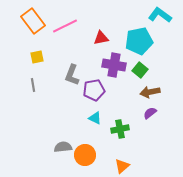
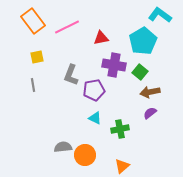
pink line: moved 2 px right, 1 px down
cyan pentagon: moved 4 px right; rotated 20 degrees counterclockwise
green square: moved 2 px down
gray L-shape: moved 1 px left
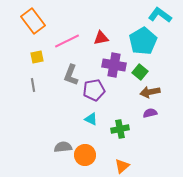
pink line: moved 14 px down
purple semicircle: rotated 24 degrees clockwise
cyan triangle: moved 4 px left, 1 px down
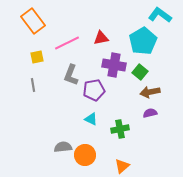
pink line: moved 2 px down
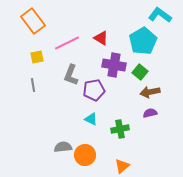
red triangle: rotated 42 degrees clockwise
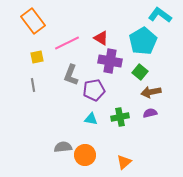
purple cross: moved 4 px left, 4 px up
brown arrow: moved 1 px right
cyan triangle: rotated 16 degrees counterclockwise
green cross: moved 12 px up
orange triangle: moved 2 px right, 4 px up
